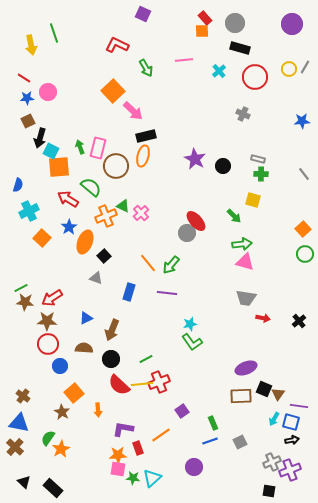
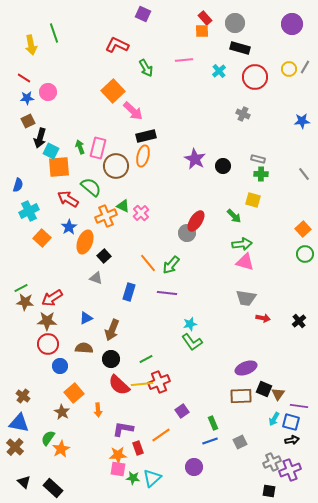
red ellipse at (196, 221): rotated 75 degrees clockwise
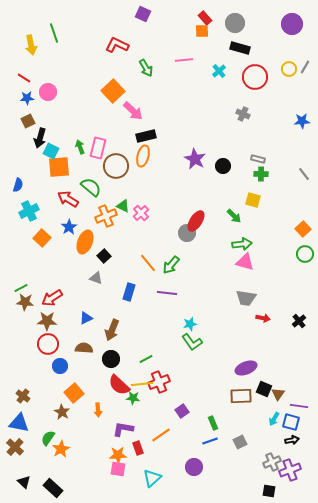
green star at (133, 478): moved 80 px up
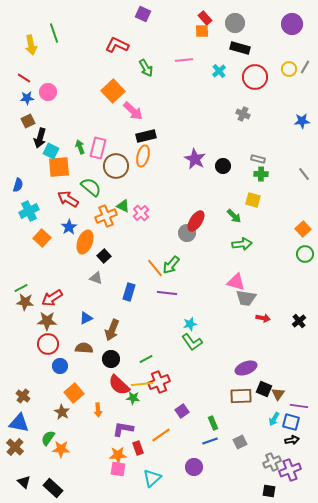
pink triangle at (245, 262): moved 9 px left, 20 px down
orange line at (148, 263): moved 7 px right, 5 px down
orange star at (61, 449): rotated 30 degrees clockwise
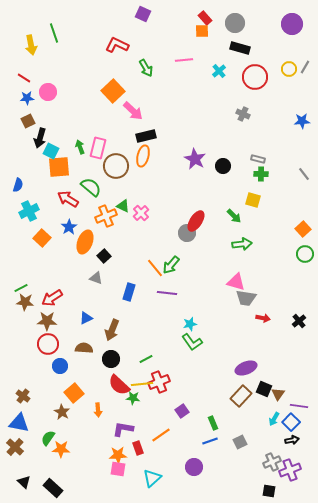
brown rectangle at (241, 396): rotated 45 degrees counterclockwise
blue square at (291, 422): rotated 30 degrees clockwise
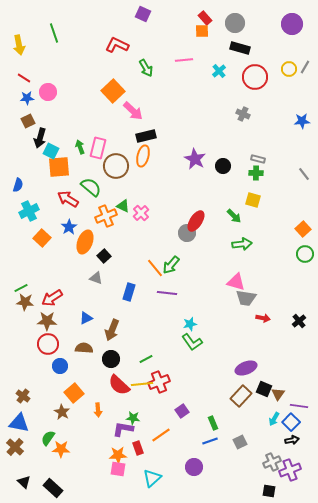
yellow arrow at (31, 45): moved 12 px left
green cross at (261, 174): moved 5 px left, 1 px up
green star at (133, 398): moved 20 px down
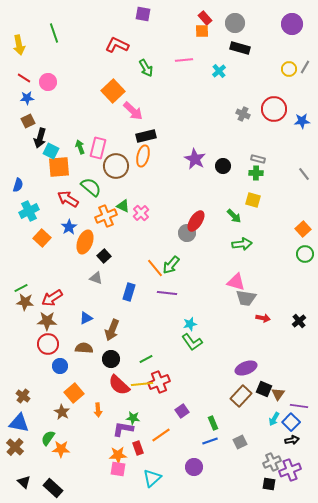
purple square at (143, 14): rotated 14 degrees counterclockwise
red circle at (255, 77): moved 19 px right, 32 px down
pink circle at (48, 92): moved 10 px up
black square at (269, 491): moved 7 px up
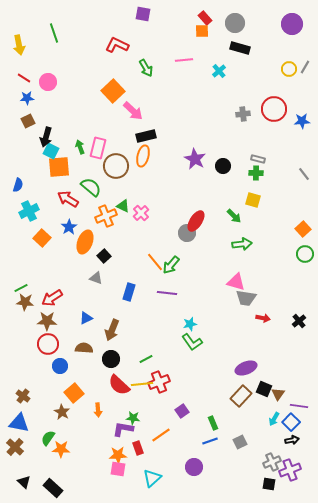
gray cross at (243, 114): rotated 32 degrees counterclockwise
black arrow at (40, 138): moved 6 px right, 1 px up
orange line at (155, 268): moved 6 px up
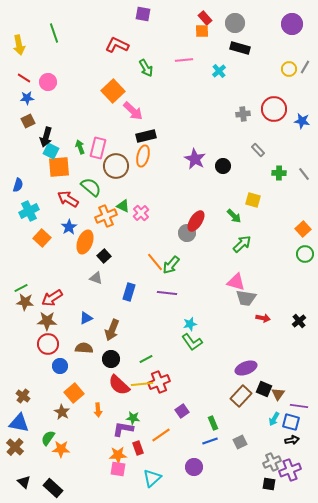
blue star at (302, 121): rotated 14 degrees clockwise
gray rectangle at (258, 159): moved 9 px up; rotated 32 degrees clockwise
green cross at (256, 173): moved 23 px right
green arrow at (242, 244): rotated 36 degrees counterclockwise
blue square at (291, 422): rotated 30 degrees counterclockwise
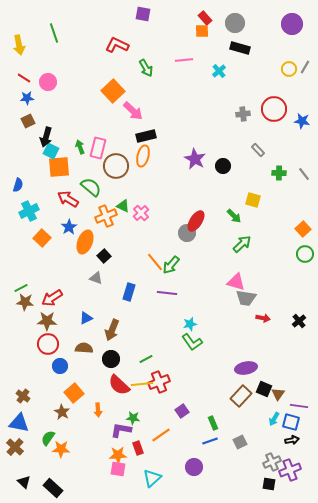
purple ellipse at (246, 368): rotated 10 degrees clockwise
purple L-shape at (123, 429): moved 2 px left, 1 px down
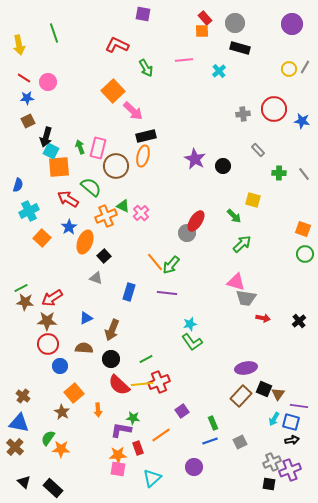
orange square at (303, 229): rotated 28 degrees counterclockwise
